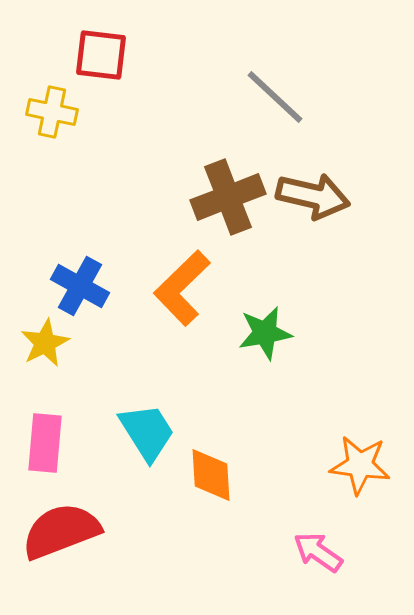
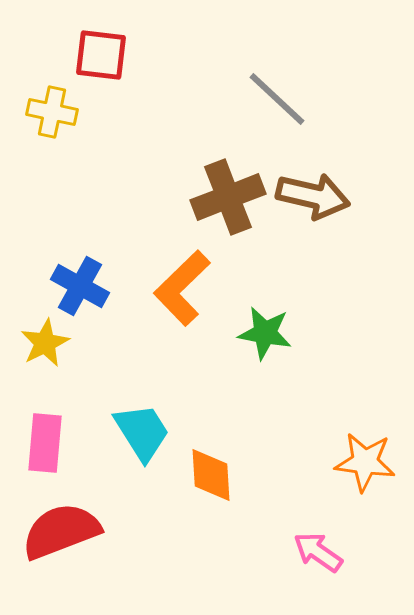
gray line: moved 2 px right, 2 px down
green star: rotated 20 degrees clockwise
cyan trapezoid: moved 5 px left
orange star: moved 5 px right, 3 px up
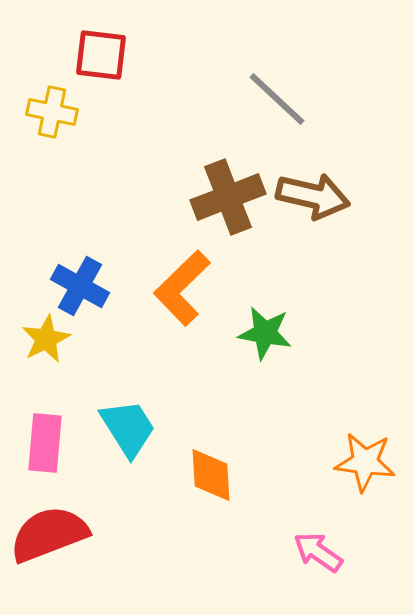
yellow star: moved 1 px right, 4 px up
cyan trapezoid: moved 14 px left, 4 px up
red semicircle: moved 12 px left, 3 px down
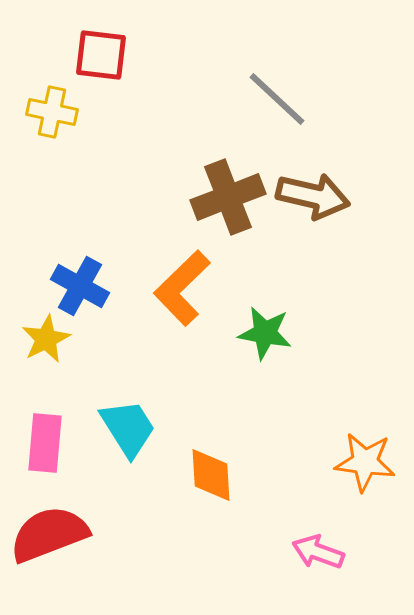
pink arrow: rotated 15 degrees counterclockwise
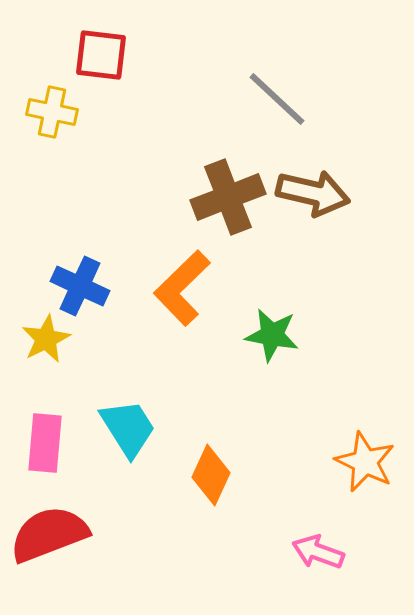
brown arrow: moved 3 px up
blue cross: rotated 4 degrees counterclockwise
green star: moved 7 px right, 2 px down
orange star: rotated 18 degrees clockwise
orange diamond: rotated 28 degrees clockwise
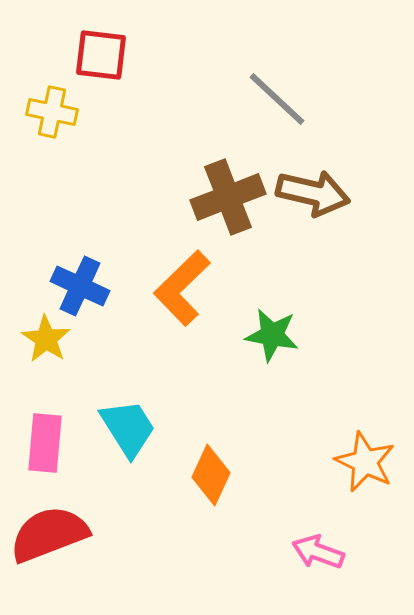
yellow star: rotated 12 degrees counterclockwise
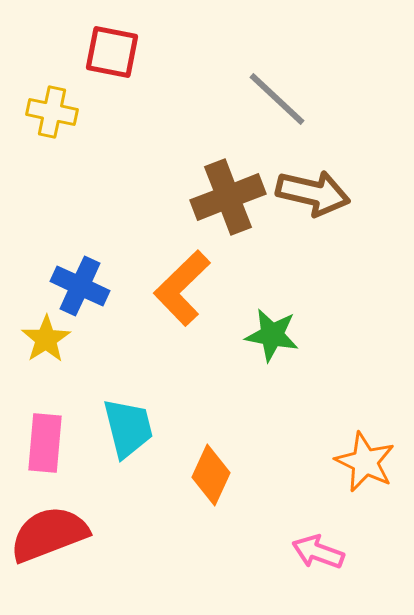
red square: moved 11 px right, 3 px up; rotated 4 degrees clockwise
yellow star: rotated 6 degrees clockwise
cyan trapezoid: rotated 18 degrees clockwise
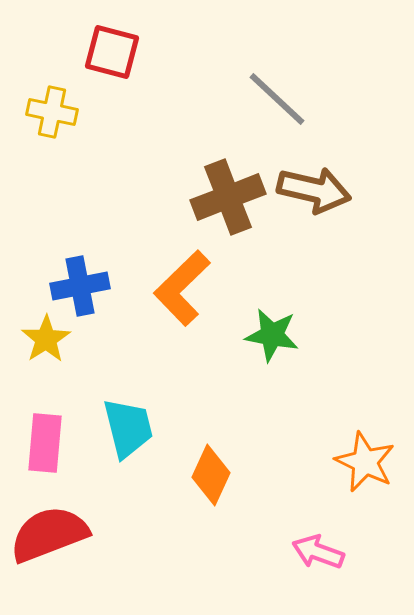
red square: rotated 4 degrees clockwise
brown arrow: moved 1 px right, 3 px up
blue cross: rotated 36 degrees counterclockwise
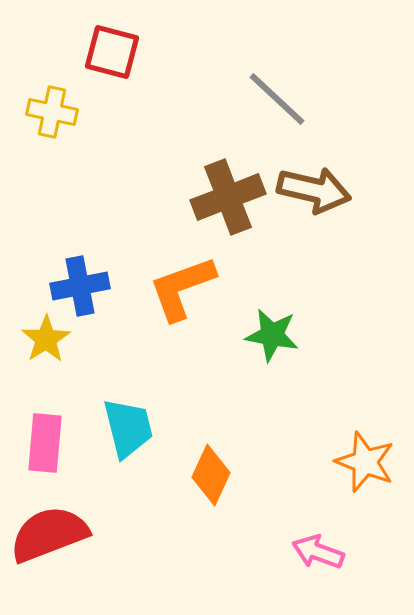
orange L-shape: rotated 24 degrees clockwise
orange star: rotated 4 degrees counterclockwise
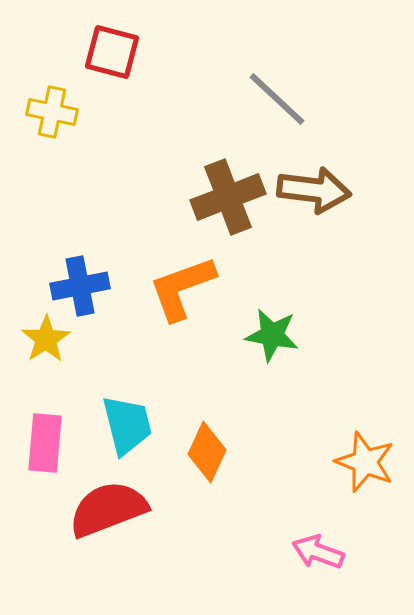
brown arrow: rotated 6 degrees counterclockwise
cyan trapezoid: moved 1 px left, 3 px up
orange diamond: moved 4 px left, 23 px up
red semicircle: moved 59 px right, 25 px up
